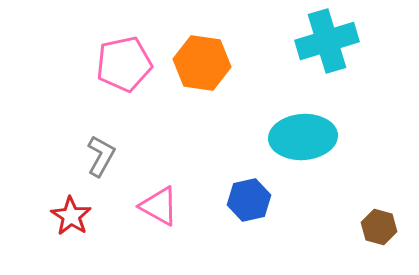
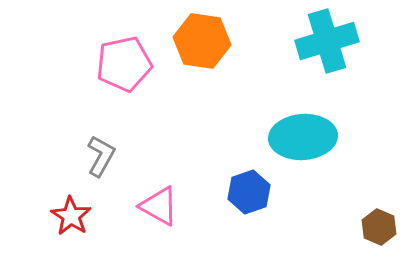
orange hexagon: moved 22 px up
blue hexagon: moved 8 px up; rotated 6 degrees counterclockwise
brown hexagon: rotated 8 degrees clockwise
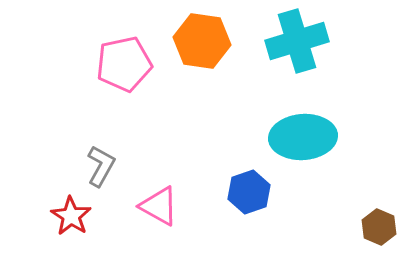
cyan cross: moved 30 px left
gray L-shape: moved 10 px down
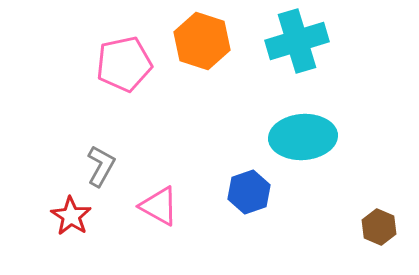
orange hexagon: rotated 10 degrees clockwise
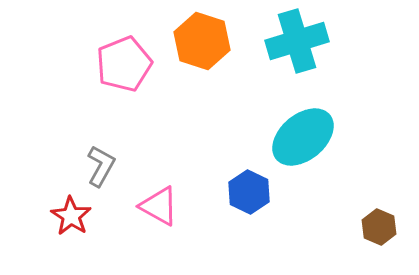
pink pentagon: rotated 10 degrees counterclockwise
cyan ellipse: rotated 36 degrees counterclockwise
blue hexagon: rotated 15 degrees counterclockwise
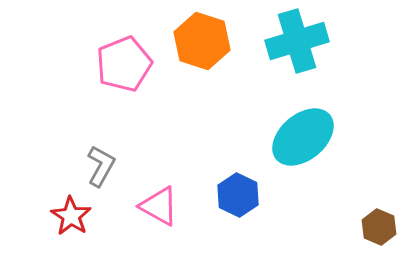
blue hexagon: moved 11 px left, 3 px down
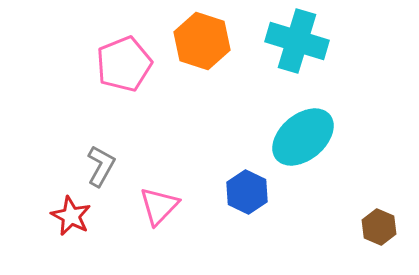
cyan cross: rotated 34 degrees clockwise
blue hexagon: moved 9 px right, 3 px up
pink triangle: rotated 45 degrees clockwise
red star: rotated 6 degrees counterclockwise
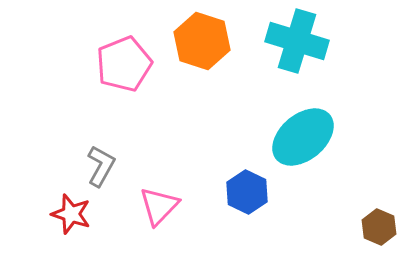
red star: moved 2 px up; rotated 9 degrees counterclockwise
